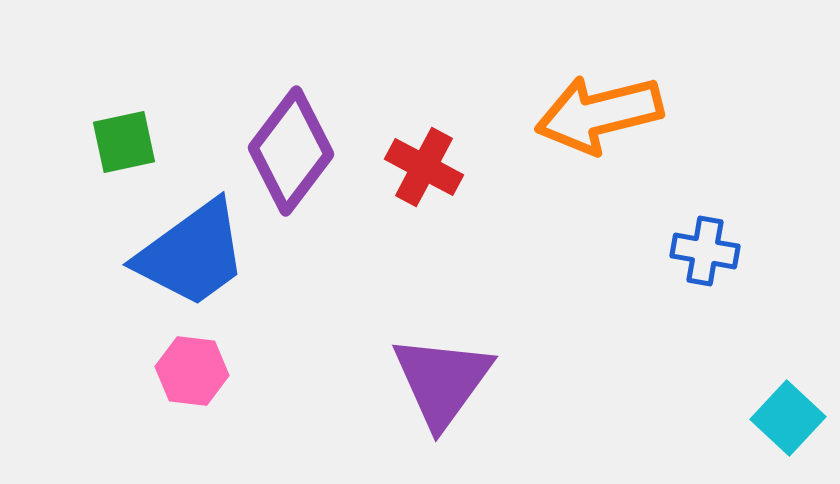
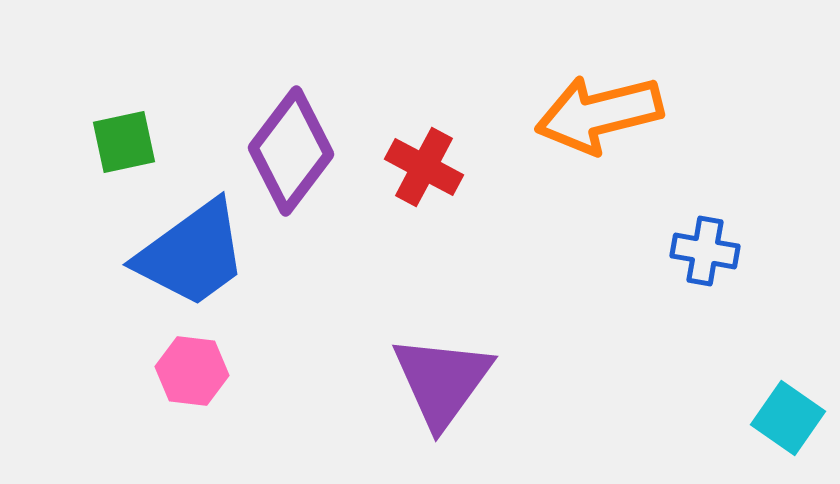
cyan square: rotated 8 degrees counterclockwise
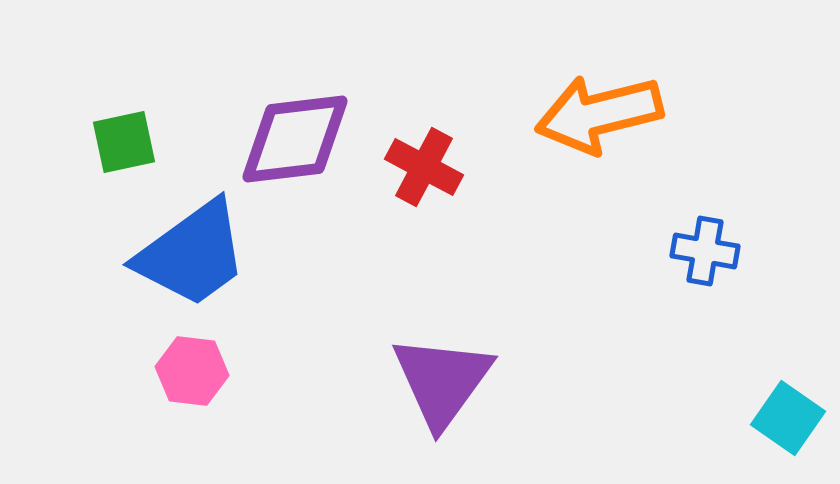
purple diamond: moved 4 px right, 12 px up; rotated 46 degrees clockwise
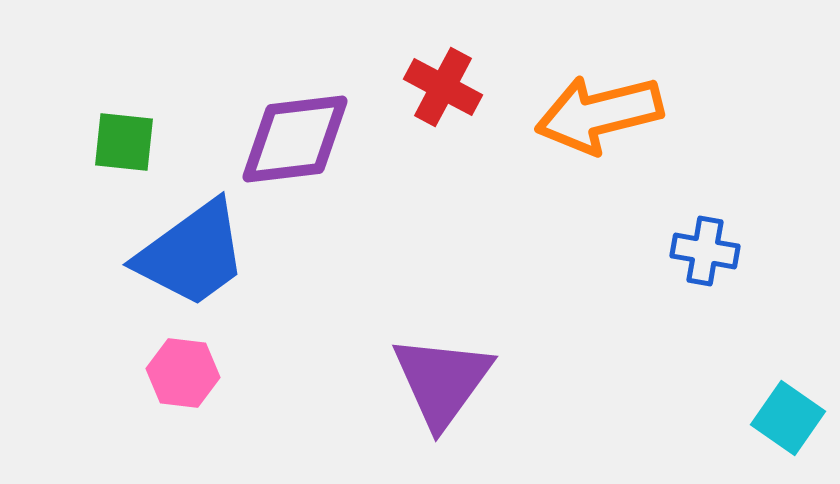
green square: rotated 18 degrees clockwise
red cross: moved 19 px right, 80 px up
pink hexagon: moved 9 px left, 2 px down
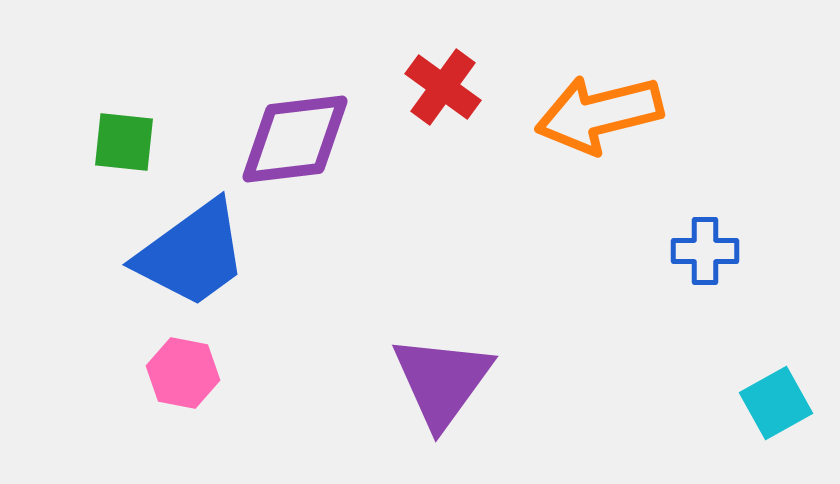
red cross: rotated 8 degrees clockwise
blue cross: rotated 10 degrees counterclockwise
pink hexagon: rotated 4 degrees clockwise
cyan square: moved 12 px left, 15 px up; rotated 26 degrees clockwise
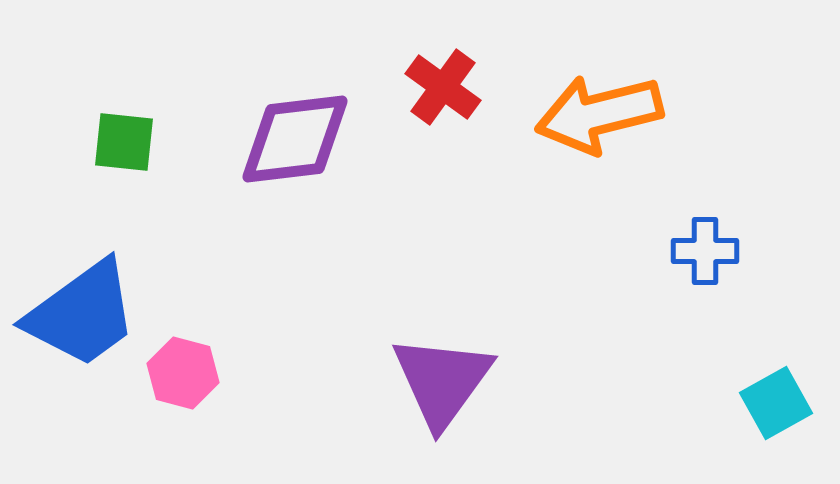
blue trapezoid: moved 110 px left, 60 px down
pink hexagon: rotated 4 degrees clockwise
